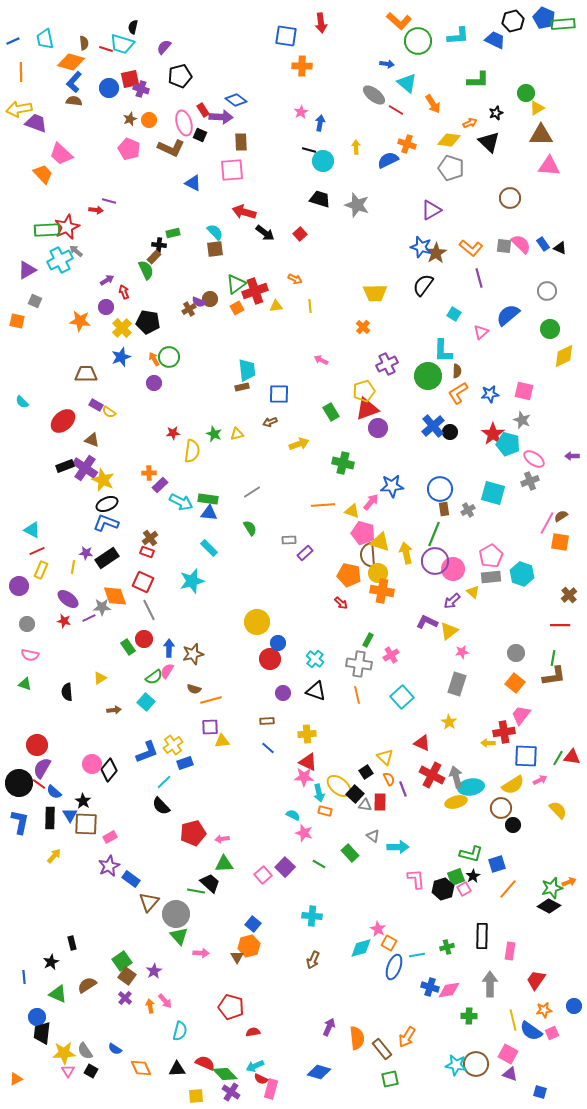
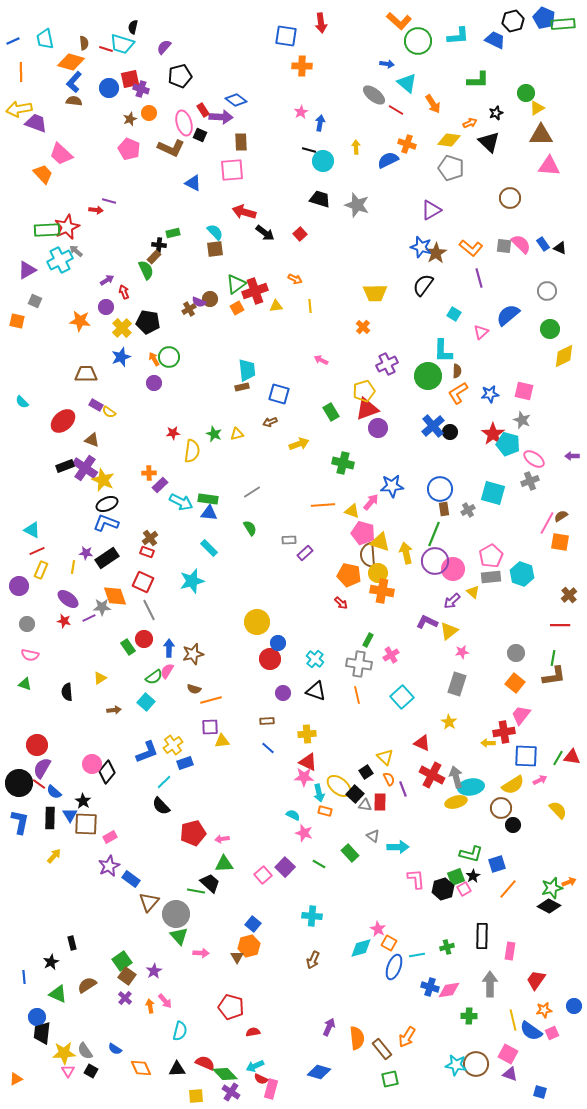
orange circle at (149, 120): moved 7 px up
blue square at (279, 394): rotated 15 degrees clockwise
black diamond at (109, 770): moved 2 px left, 2 px down
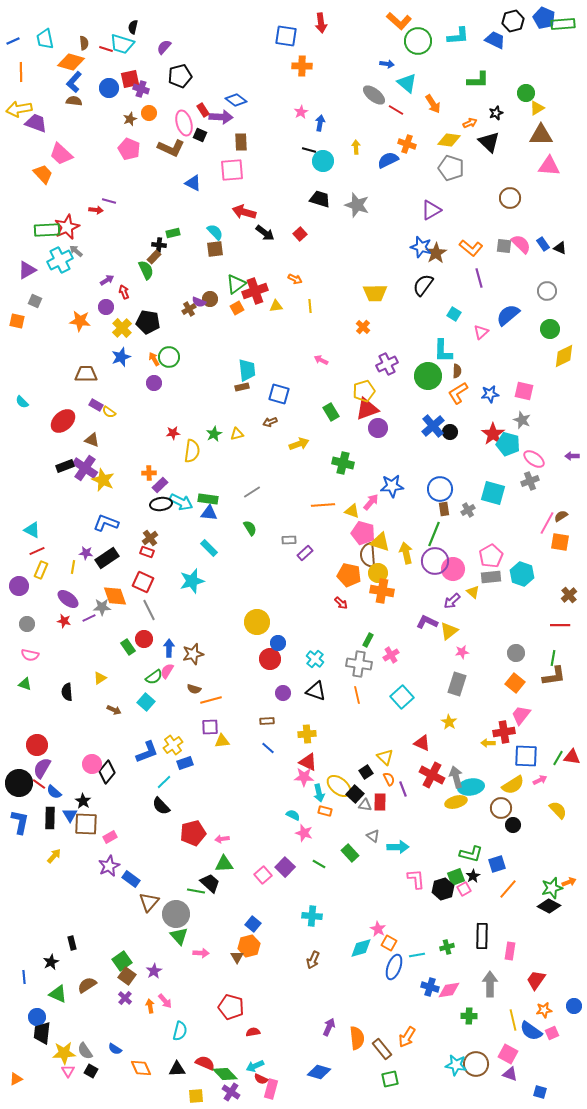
green star at (214, 434): rotated 21 degrees clockwise
black ellipse at (107, 504): moved 54 px right; rotated 15 degrees clockwise
brown arrow at (114, 710): rotated 32 degrees clockwise
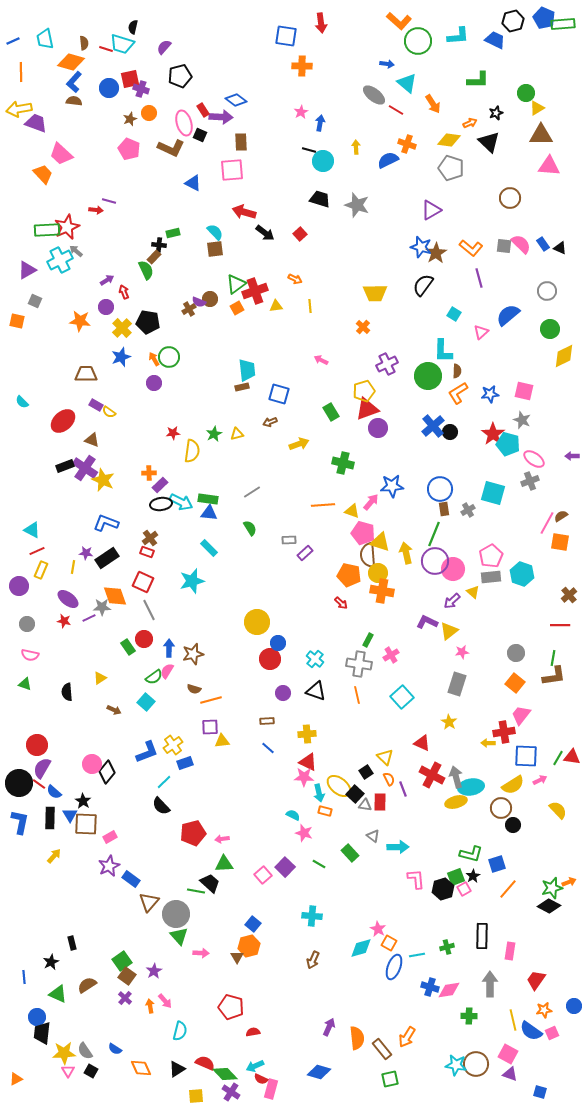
black triangle at (177, 1069): rotated 30 degrees counterclockwise
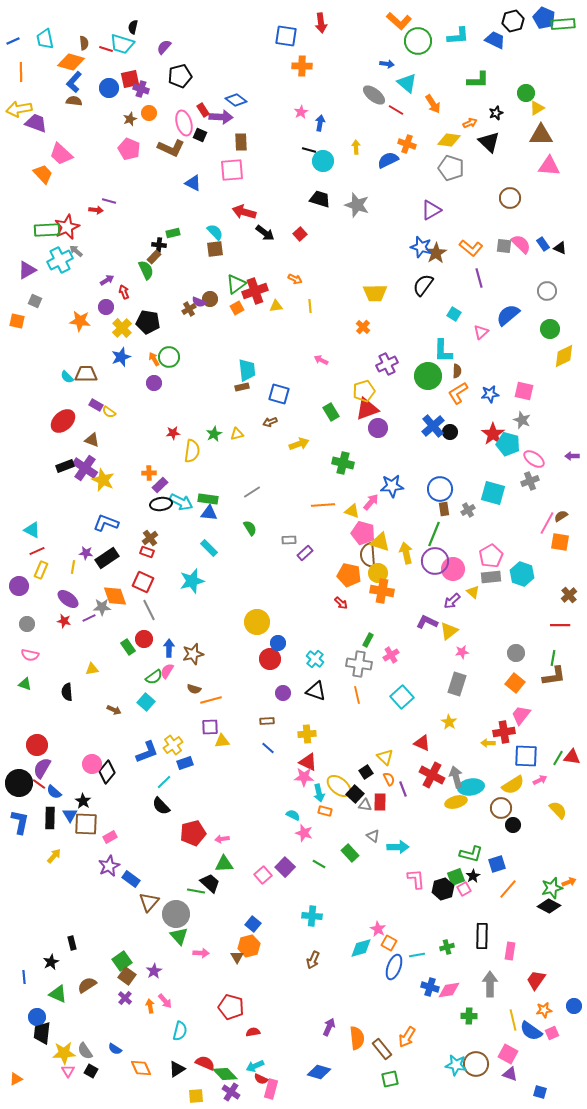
cyan semicircle at (22, 402): moved 45 px right, 25 px up
yellow triangle at (100, 678): moved 8 px left, 9 px up; rotated 24 degrees clockwise
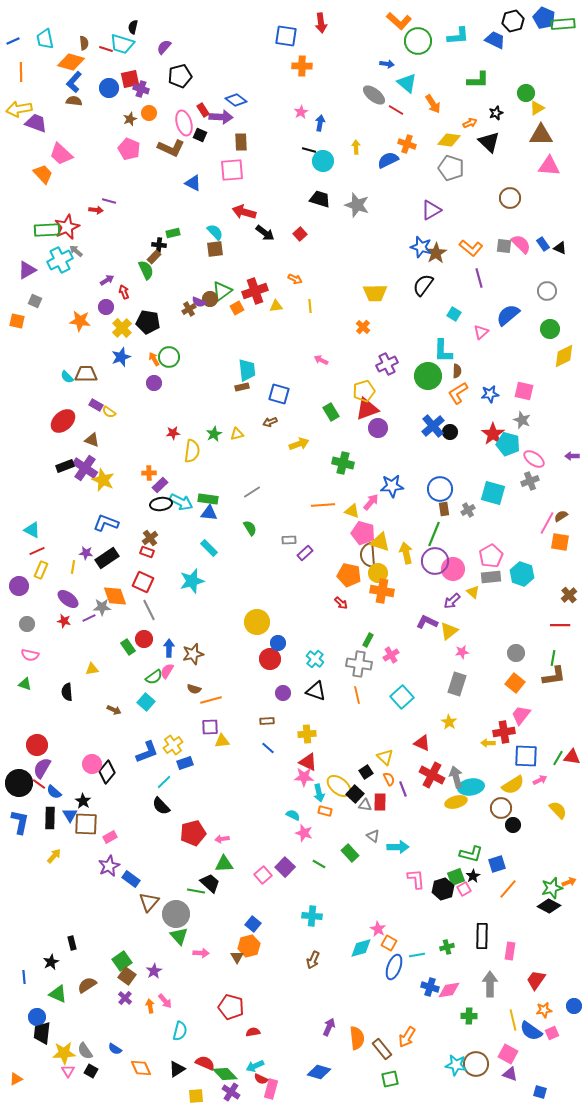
green triangle at (236, 284): moved 14 px left, 7 px down
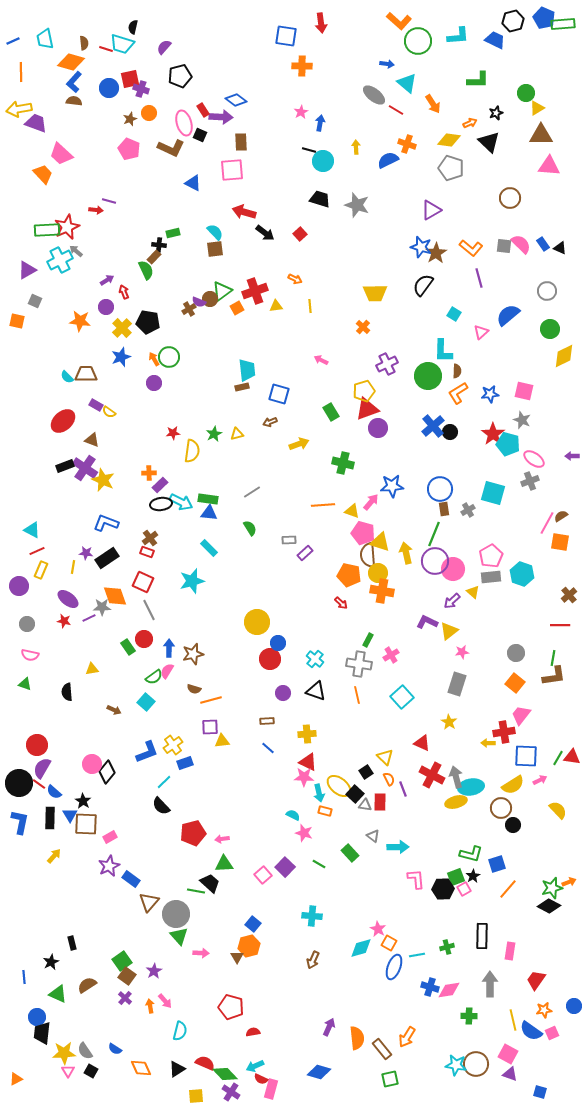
black hexagon at (443, 889): rotated 15 degrees clockwise
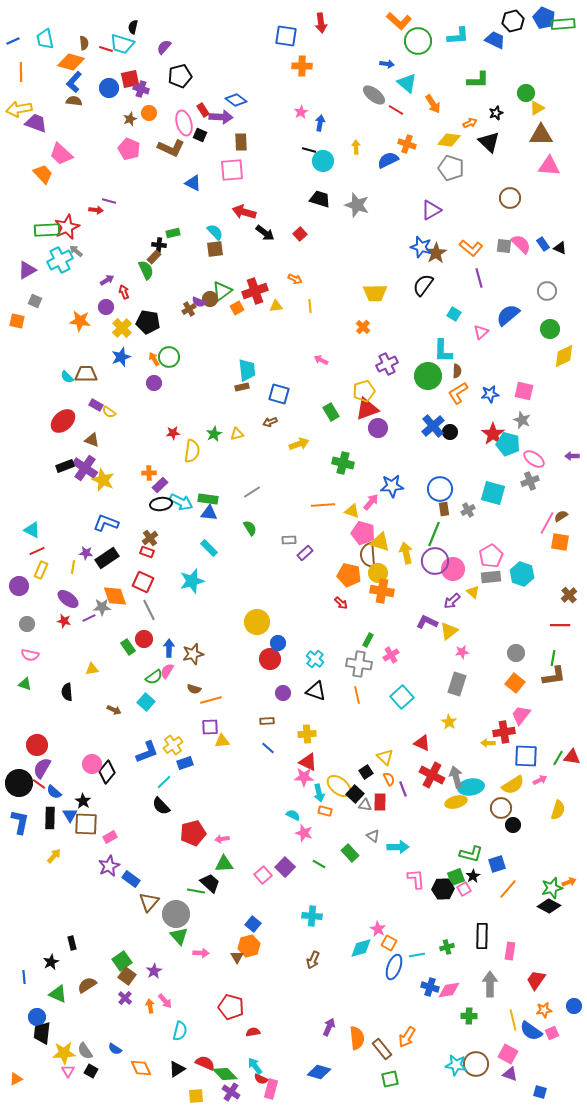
yellow semicircle at (558, 810): rotated 60 degrees clockwise
cyan arrow at (255, 1066): rotated 78 degrees clockwise
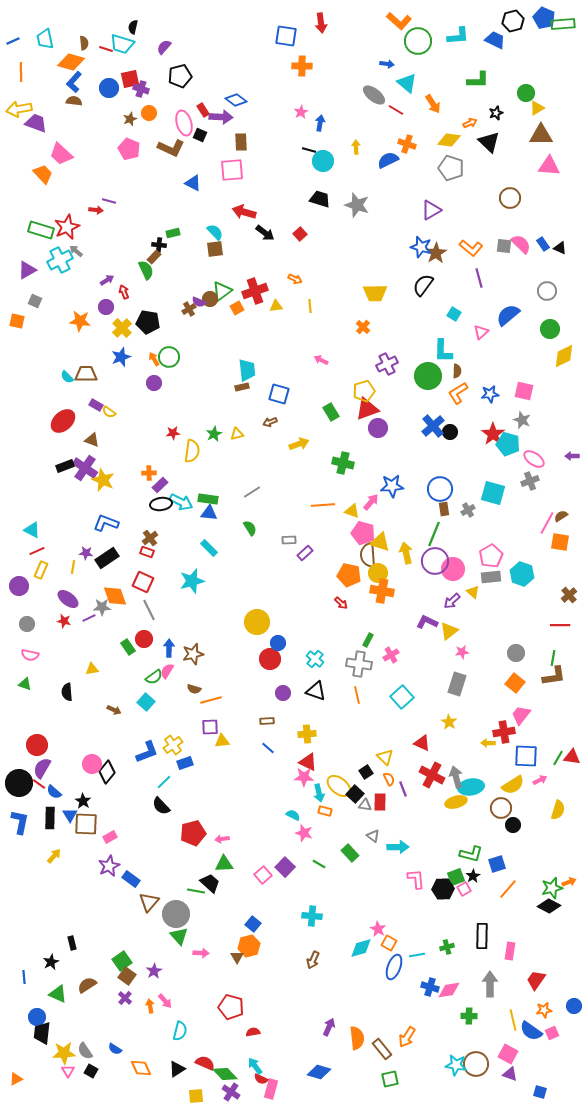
green rectangle at (47, 230): moved 6 px left; rotated 20 degrees clockwise
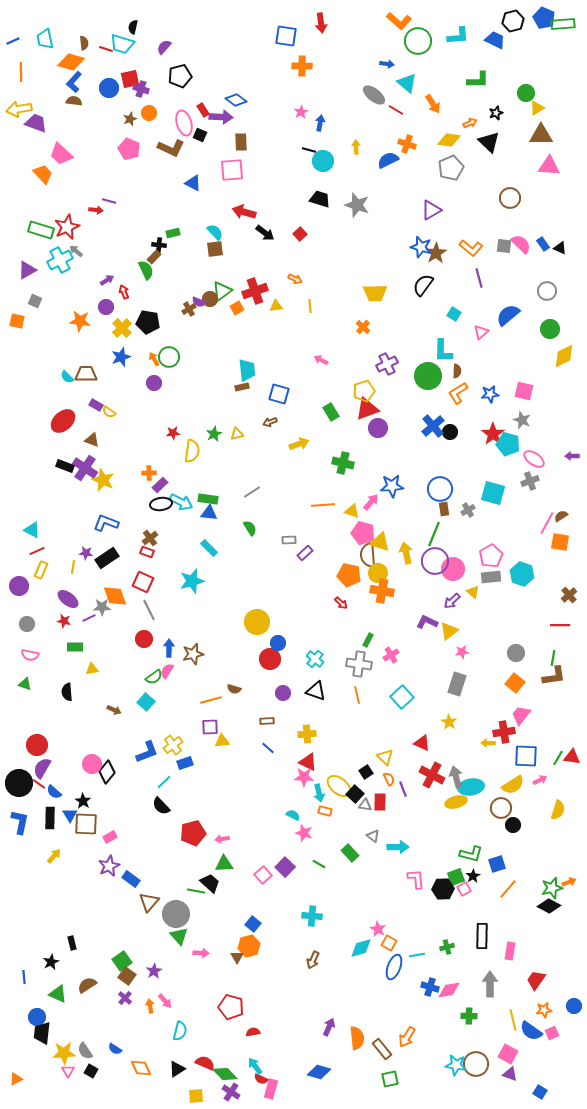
gray pentagon at (451, 168): rotated 30 degrees clockwise
black rectangle at (65, 466): rotated 42 degrees clockwise
green rectangle at (128, 647): moved 53 px left; rotated 56 degrees counterclockwise
brown semicircle at (194, 689): moved 40 px right
blue square at (540, 1092): rotated 16 degrees clockwise
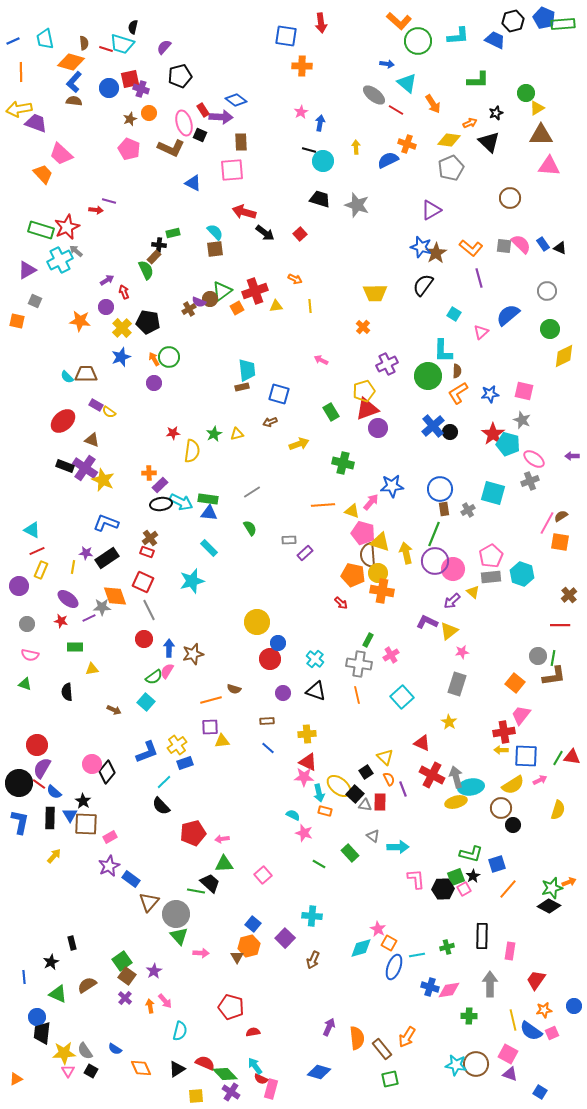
orange pentagon at (349, 575): moved 4 px right
red star at (64, 621): moved 3 px left
gray circle at (516, 653): moved 22 px right, 3 px down
yellow arrow at (488, 743): moved 13 px right, 7 px down
yellow cross at (173, 745): moved 4 px right
purple square at (285, 867): moved 71 px down
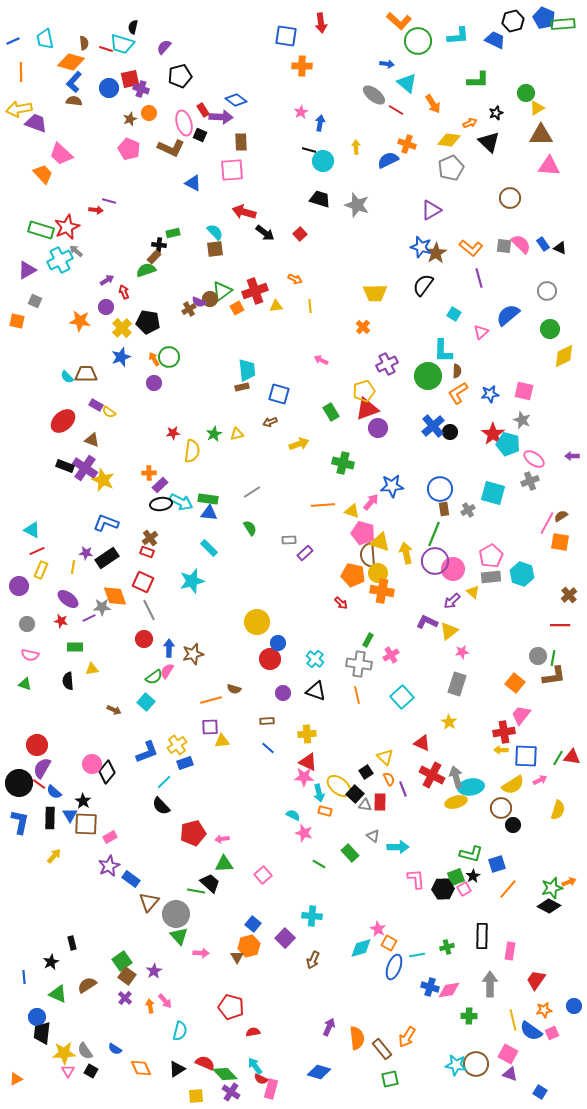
green semicircle at (146, 270): rotated 84 degrees counterclockwise
black semicircle at (67, 692): moved 1 px right, 11 px up
